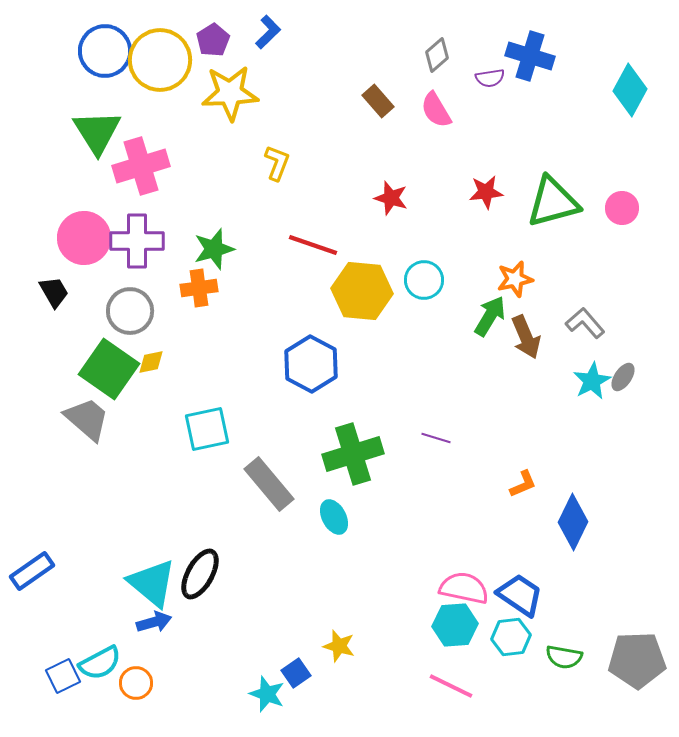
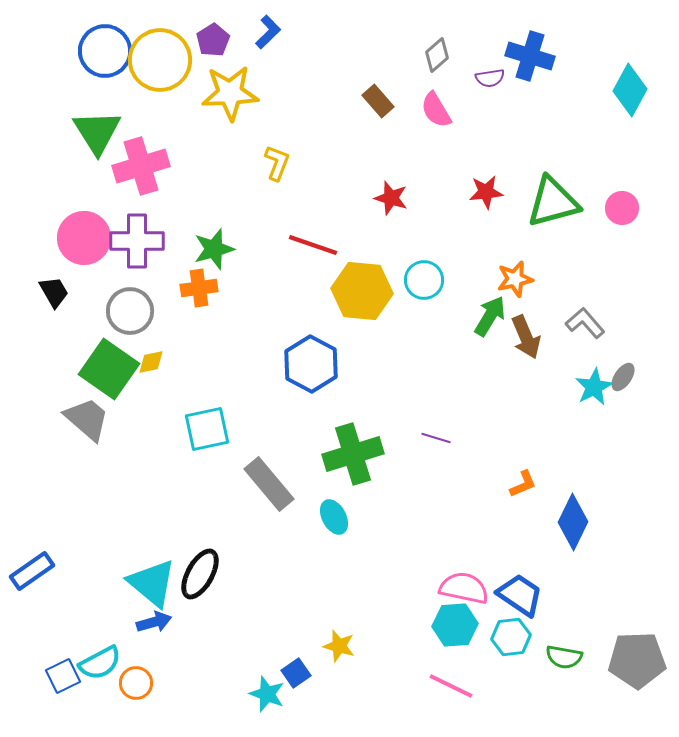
cyan star at (592, 381): moved 2 px right, 6 px down
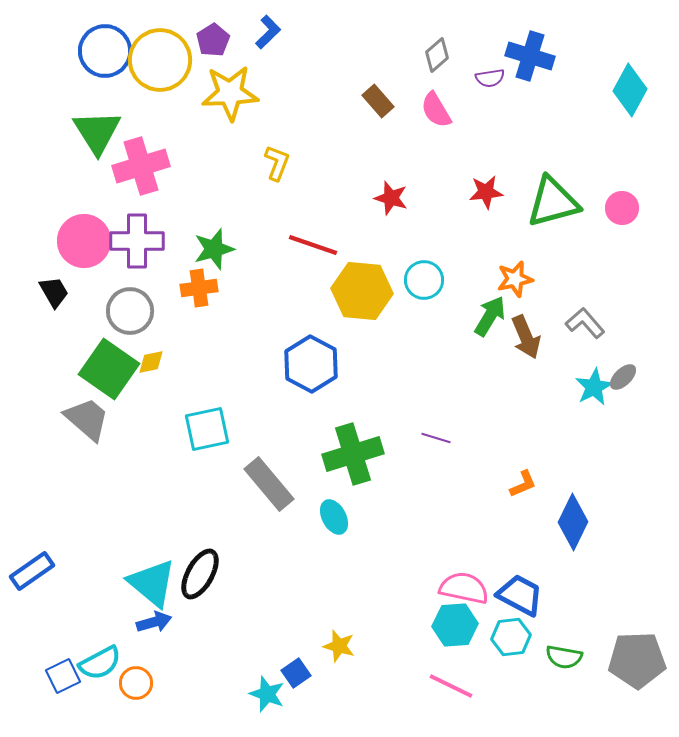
pink circle at (84, 238): moved 3 px down
gray ellipse at (623, 377): rotated 12 degrees clockwise
blue trapezoid at (520, 595): rotated 6 degrees counterclockwise
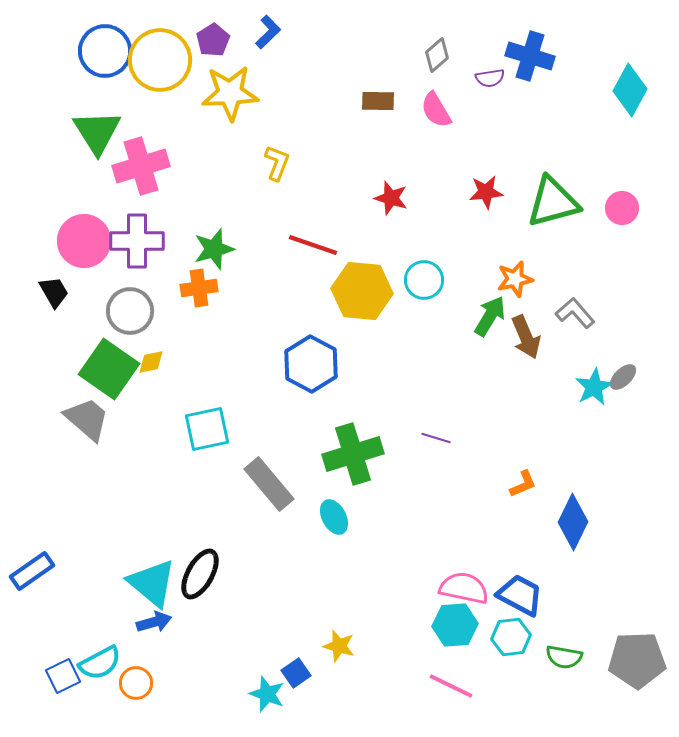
brown rectangle at (378, 101): rotated 48 degrees counterclockwise
gray L-shape at (585, 323): moved 10 px left, 10 px up
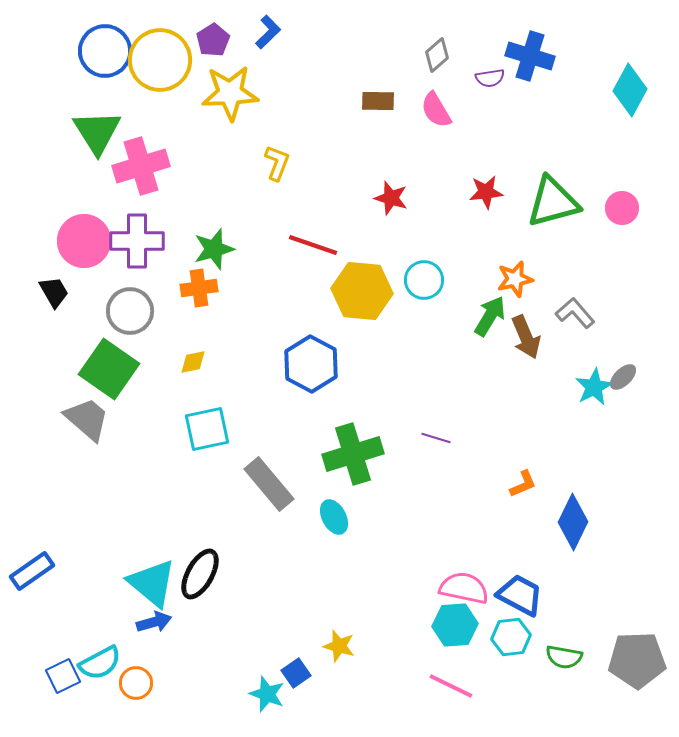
yellow diamond at (151, 362): moved 42 px right
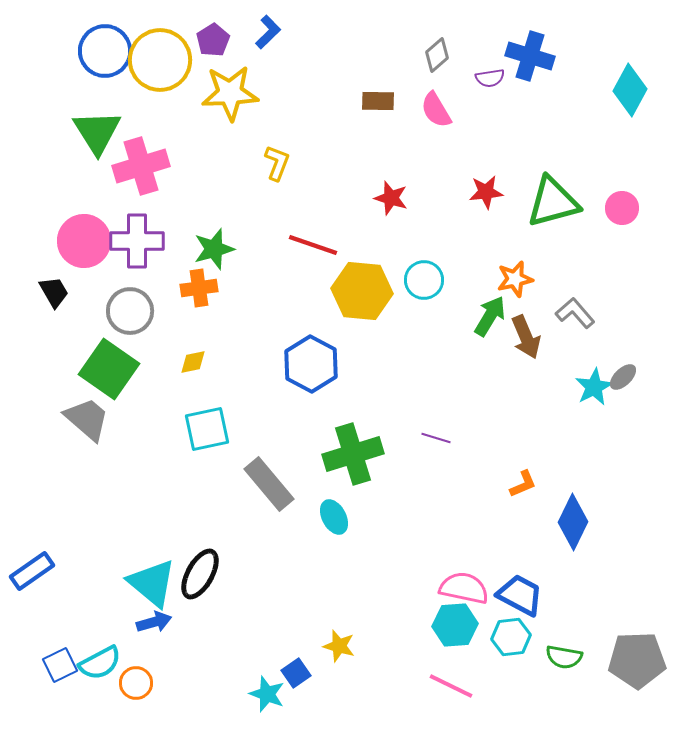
blue square at (63, 676): moved 3 px left, 11 px up
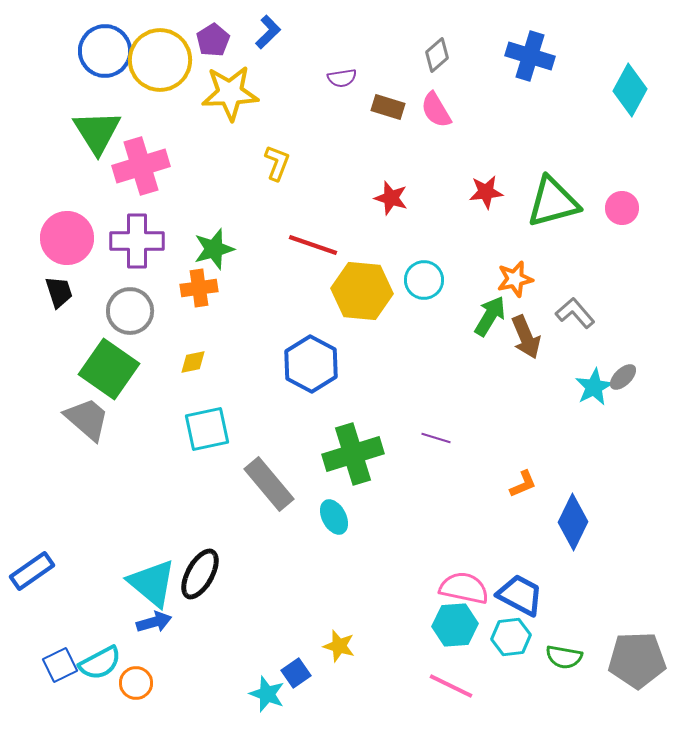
purple semicircle at (490, 78): moved 148 px left
brown rectangle at (378, 101): moved 10 px right, 6 px down; rotated 16 degrees clockwise
pink circle at (84, 241): moved 17 px left, 3 px up
black trapezoid at (54, 292): moved 5 px right; rotated 12 degrees clockwise
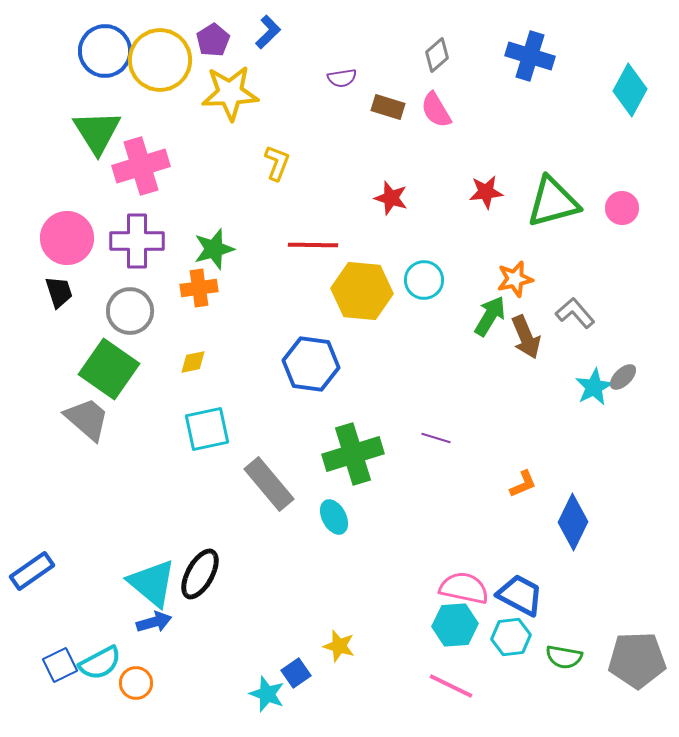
red line at (313, 245): rotated 18 degrees counterclockwise
blue hexagon at (311, 364): rotated 20 degrees counterclockwise
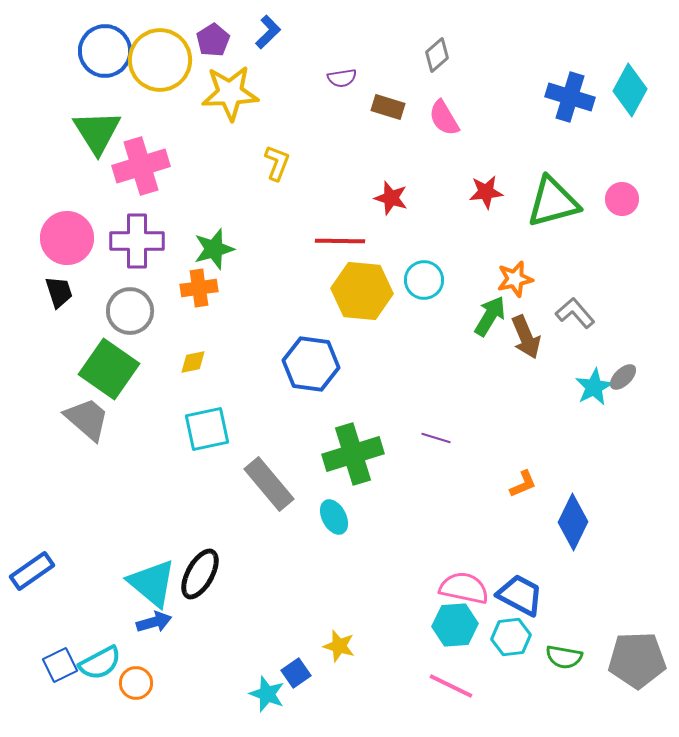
blue cross at (530, 56): moved 40 px right, 41 px down
pink semicircle at (436, 110): moved 8 px right, 8 px down
pink circle at (622, 208): moved 9 px up
red line at (313, 245): moved 27 px right, 4 px up
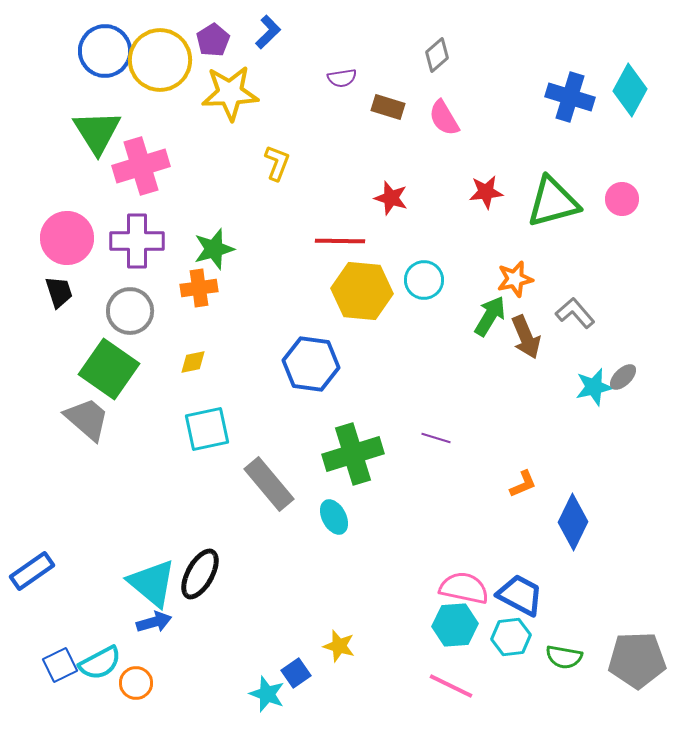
cyan star at (594, 387): rotated 15 degrees clockwise
